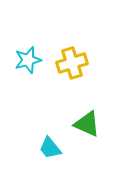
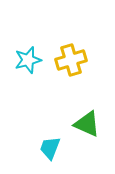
yellow cross: moved 1 px left, 3 px up
cyan trapezoid: rotated 60 degrees clockwise
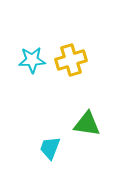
cyan star: moved 4 px right; rotated 12 degrees clockwise
green triangle: rotated 16 degrees counterclockwise
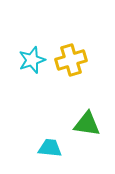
cyan star: rotated 16 degrees counterclockwise
cyan trapezoid: rotated 75 degrees clockwise
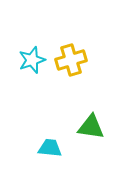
green triangle: moved 4 px right, 3 px down
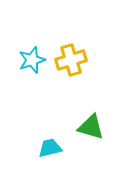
green triangle: rotated 8 degrees clockwise
cyan trapezoid: rotated 20 degrees counterclockwise
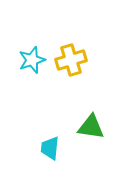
green triangle: rotated 8 degrees counterclockwise
cyan trapezoid: rotated 70 degrees counterclockwise
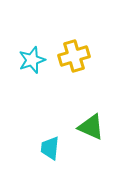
yellow cross: moved 3 px right, 4 px up
green triangle: rotated 16 degrees clockwise
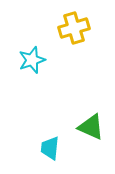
yellow cross: moved 28 px up
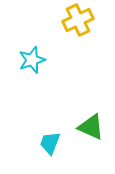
yellow cross: moved 4 px right, 8 px up; rotated 8 degrees counterclockwise
cyan trapezoid: moved 5 px up; rotated 15 degrees clockwise
